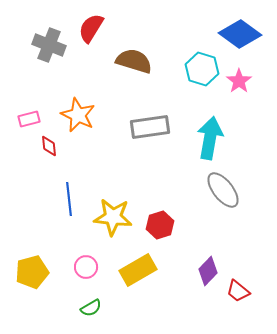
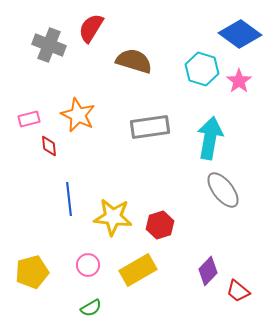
pink circle: moved 2 px right, 2 px up
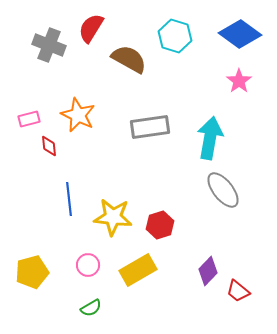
brown semicircle: moved 5 px left, 2 px up; rotated 12 degrees clockwise
cyan hexagon: moved 27 px left, 33 px up
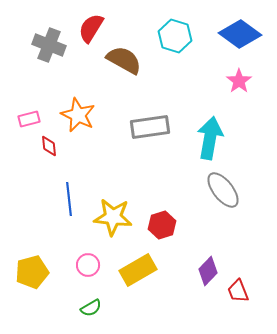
brown semicircle: moved 5 px left, 1 px down
red hexagon: moved 2 px right
red trapezoid: rotated 30 degrees clockwise
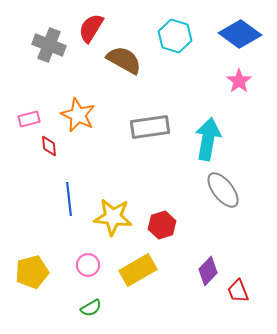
cyan arrow: moved 2 px left, 1 px down
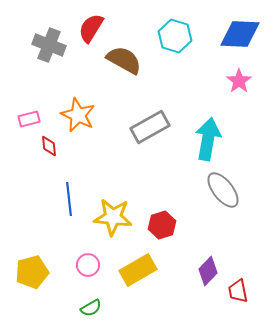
blue diamond: rotated 33 degrees counterclockwise
gray rectangle: rotated 21 degrees counterclockwise
red trapezoid: rotated 10 degrees clockwise
